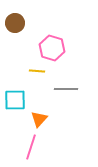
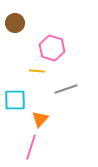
gray line: rotated 20 degrees counterclockwise
orange triangle: moved 1 px right
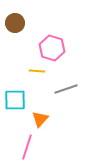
pink line: moved 4 px left
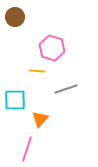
brown circle: moved 6 px up
pink line: moved 2 px down
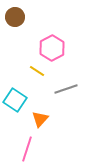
pink hexagon: rotated 15 degrees clockwise
yellow line: rotated 28 degrees clockwise
cyan square: rotated 35 degrees clockwise
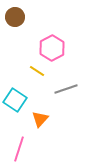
pink line: moved 8 px left
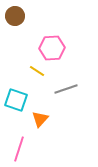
brown circle: moved 1 px up
pink hexagon: rotated 25 degrees clockwise
cyan square: moved 1 px right; rotated 15 degrees counterclockwise
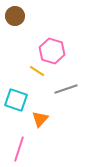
pink hexagon: moved 3 px down; rotated 20 degrees clockwise
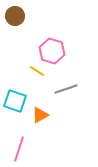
cyan square: moved 1 px left, 1 px down
orange triangle: moved 4 px up; rotated 18 degrees clockwise
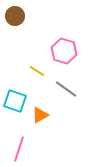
pink hexagon: moved 12 px right
gray line: rotated 55 degrees clockwise
